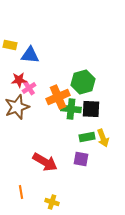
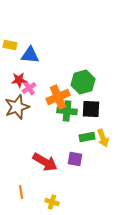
green cross: moved 4 px left, 2 px down
purple square: moved 6 px left
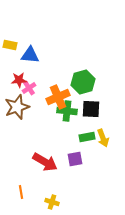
purple square: rotated 21 degrees counterclockwise
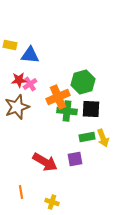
pink cross: moved 1 px right, 4 px up
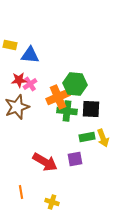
green hexagon: moved 8 px left, 2 px down; rotated 20 degrees clockwise
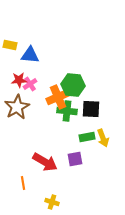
green hexagon: moved 2 px left, 1 px down
brown star: rotated 10 degrees counterclockwise
orange line: moved 2 px right, 9 px up
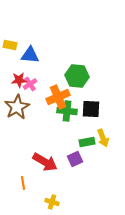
green hexagon: moved 4 px right, 9 px up
green rectangle: moved 5 px down
purple square: rotated 14 degrees counterclockwise
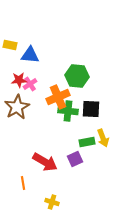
green cross: moved 1 px right
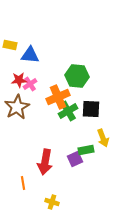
green cross: rotated 36 degrees counterclockwise
green rectangle: moved 1 px left, 8 px down
red arrow: rotated 70 degrees clockwise
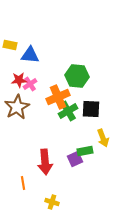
green rectangle: moved 1 px left, 1 px down
red arrow: rotated 15 degrees counterclockwise
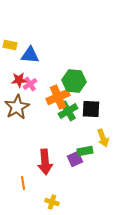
green hexagon: moved 3 px left, 5 px down
